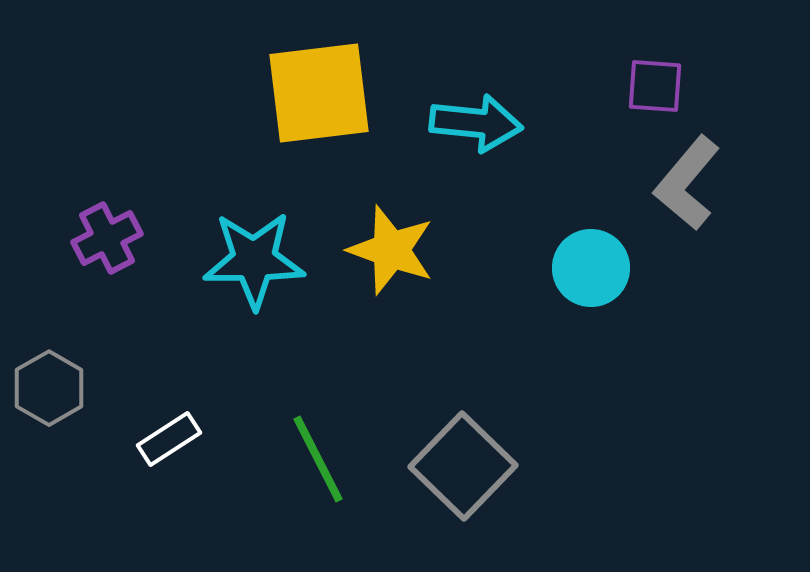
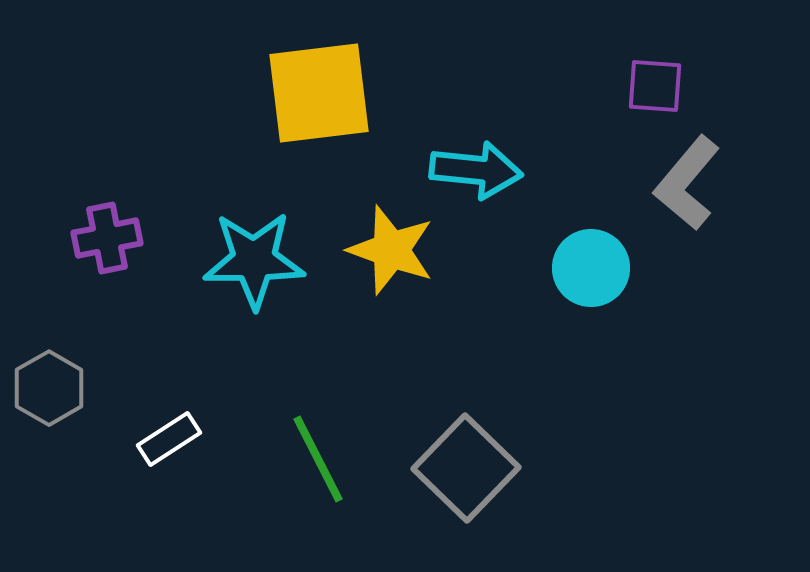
cyan arrow: moved 47 px down
purple cross: rotated 16 degrees clockwise
gray square: moved 3 px right, 2 px down
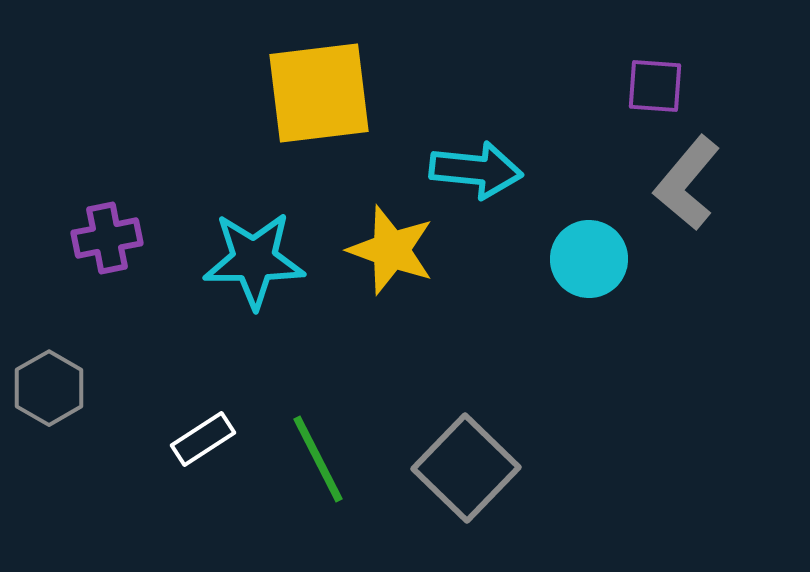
cyan circle: moved 2 px left, 9 px up
white rectangle: moved 34 px right
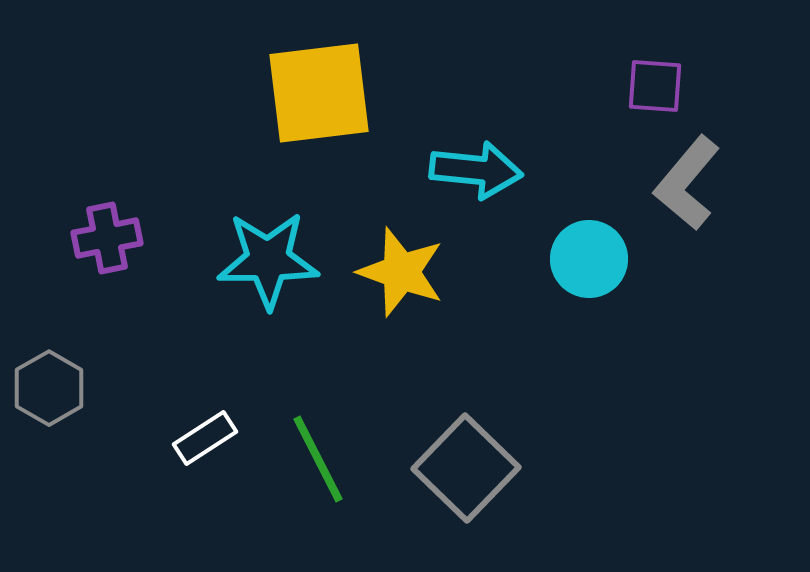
yellow star: moved 10 px right, 22 px down
cyan star: moved 14 px right
white rectangle: moved 2 px right, 1 px up
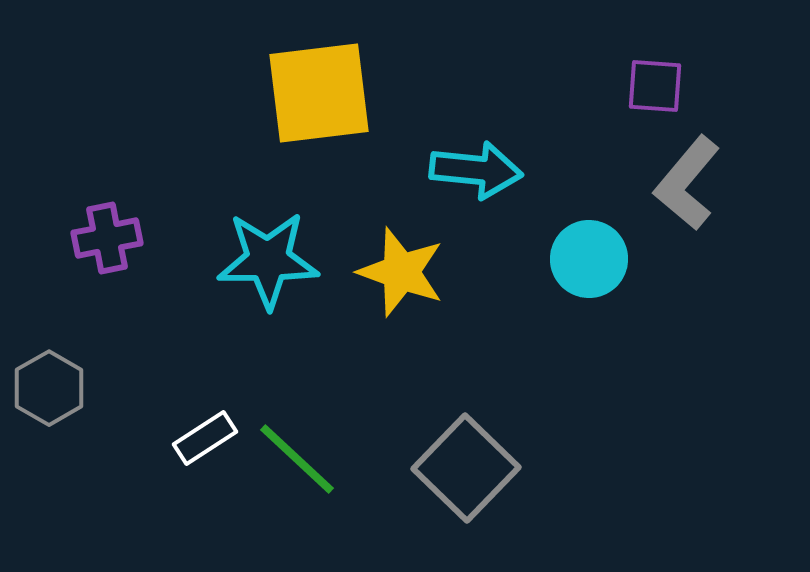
green line: moved 21 px left; rotated 20 degrees counterclockwise
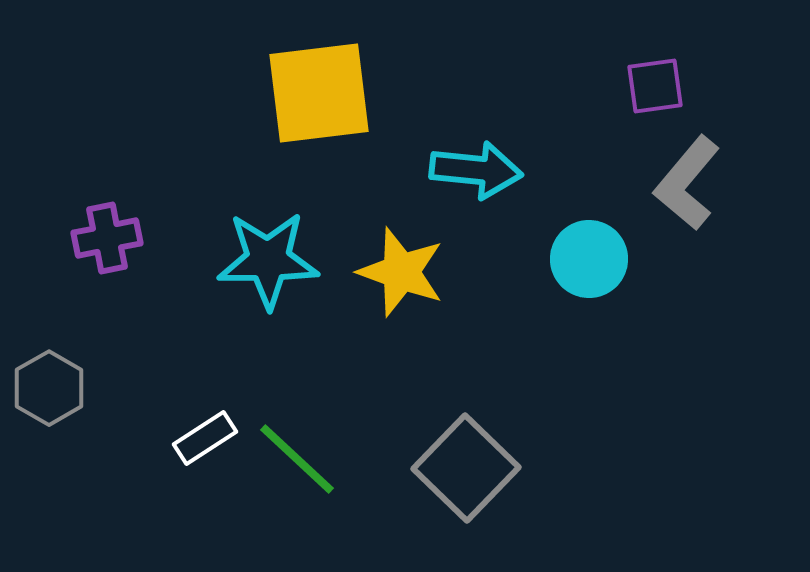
purple square: rotated 12 degrees counterclockwise
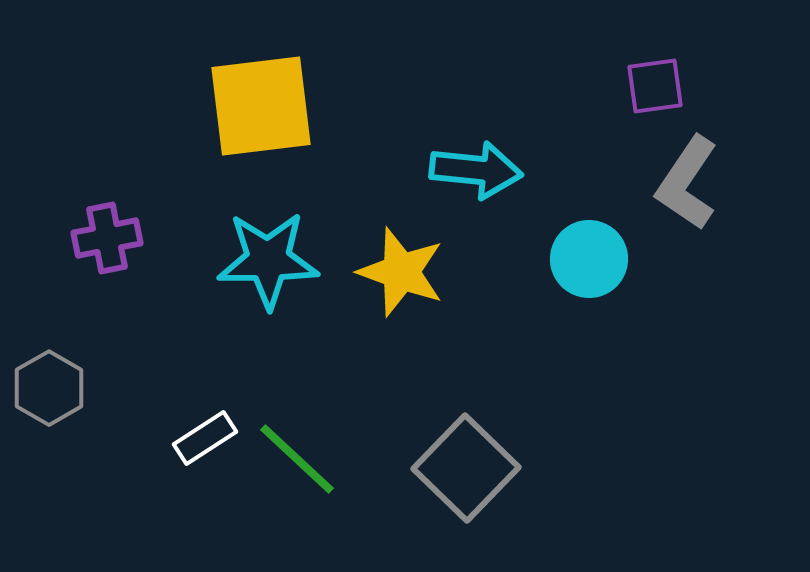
yellow square: moved 58 px left, 13 px down
gray L-shape: rotated 6 degrees counterclockwise
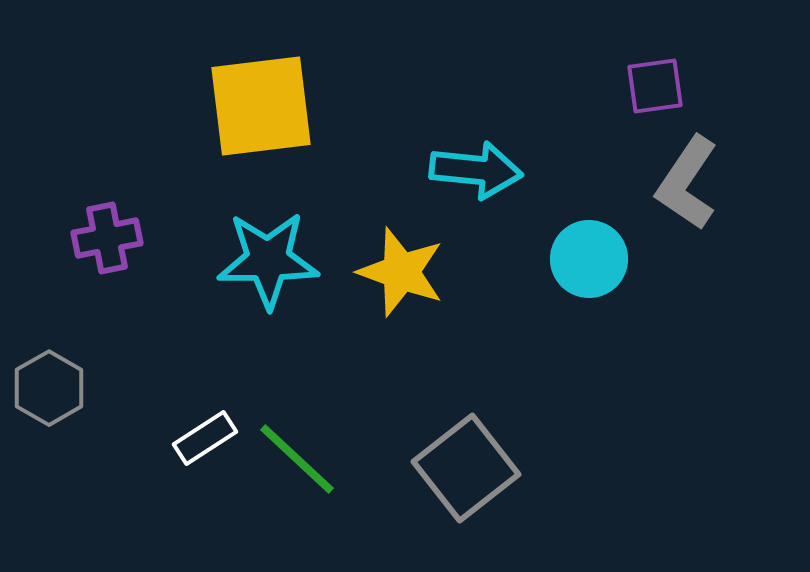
gray square: rotated 8 degrees clockwise
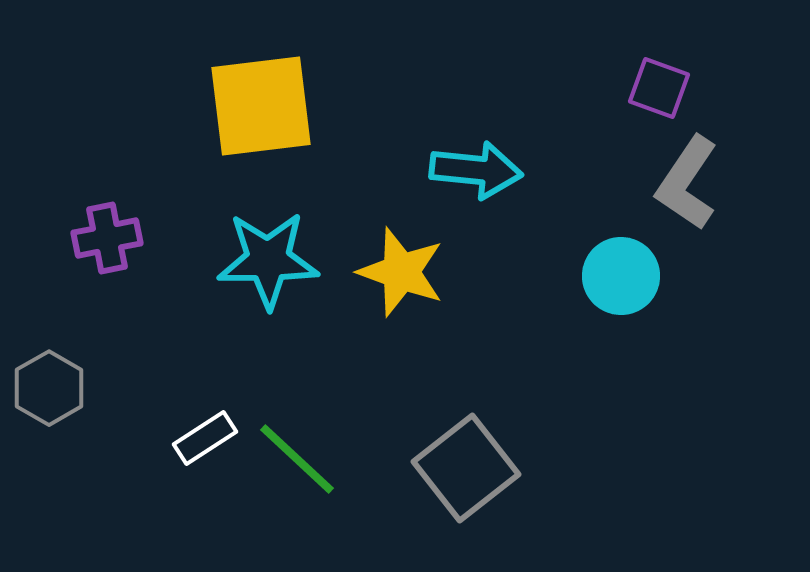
purple square: moved 4 px right, 2 px down; rotated 28 degrees clockwise
cyan circle: moved 32 px right, 17 px down
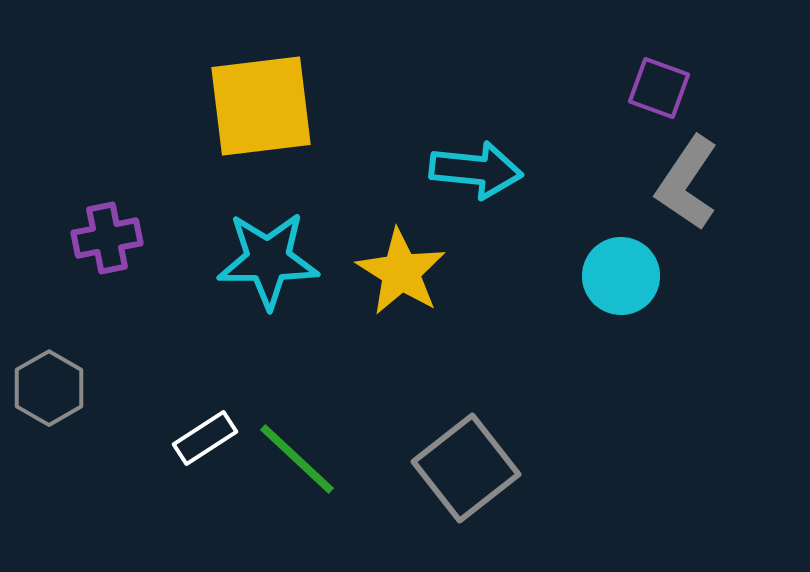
yellow star: rotated 12 degrees clockwise
